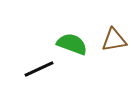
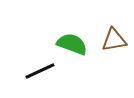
black line: moved 1 px right, 2 px down
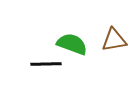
black line: moved 6 px right, 7 px up; rotated 24 degrees clockwise
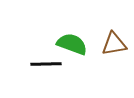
brown triangle: moved 4 px down
